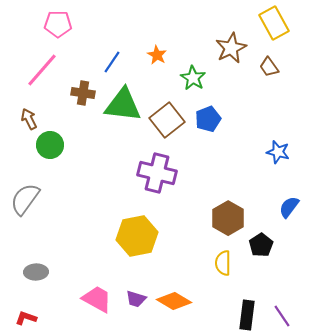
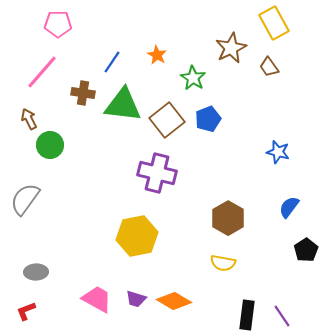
pink line: moved 2 px down
black pentagon: moved 45 px right, 5 px down
yellow semicircle: rotated 80 degrees counterclockwise
red L-shape: moved 7 px up; rotated 40 degrees counterclockwise
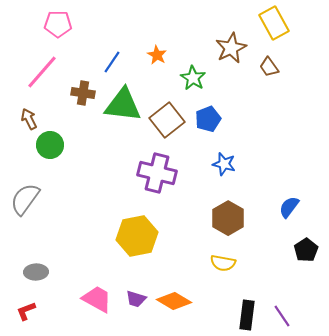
blue star: moved 54 px left, 12 px down
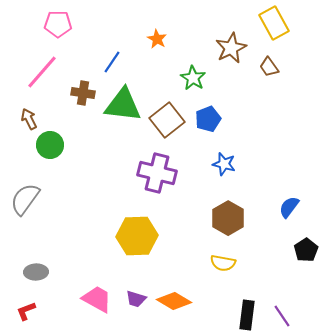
orange star: moved 16 px up
yellow hexagon: rotated 9 degrees clockwise
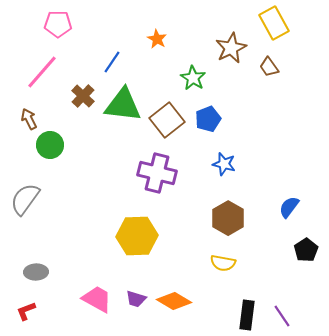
brown cross: moved 3 px down; rotated 35 degrees clockwise
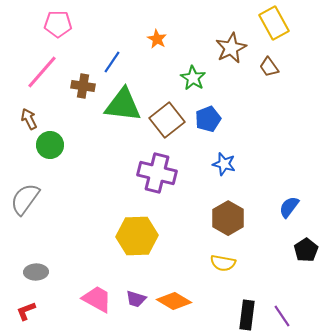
brown cross: moved 10 px up; rotated 35 degrees counterclockwise
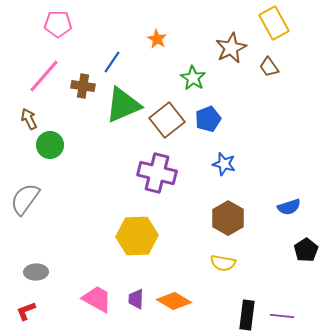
pink line: moved 2 px right, 4 px down
green triangle: rotated 30 degrees counterclockwise
blue semicircle: rotated 145 degrees counterclockwise
purple trapezoid: rotated 75 degrees clockwise
purple line: rotated 50 degrees counterclockwise
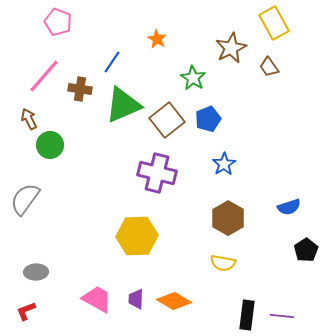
pink pentagon: moved 2 px up; rotated 20 degrees clockwise
brown cross: moved 3 px left, 3 px down
blue star: rotated 25 degrees clockwise
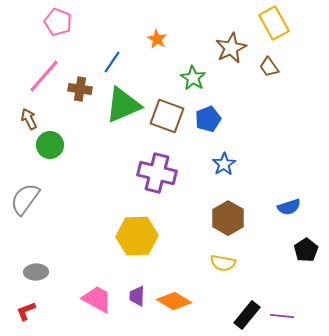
brown square: moved 4 px up; rotated 32 degrees counterclockwise
purple trapezoid: moved 1 px right, 3 px up
black rectangle: rotated 32 degrees clockwise
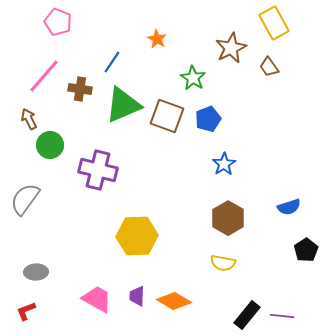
purple cross: moved 59 px left, 3 px up
